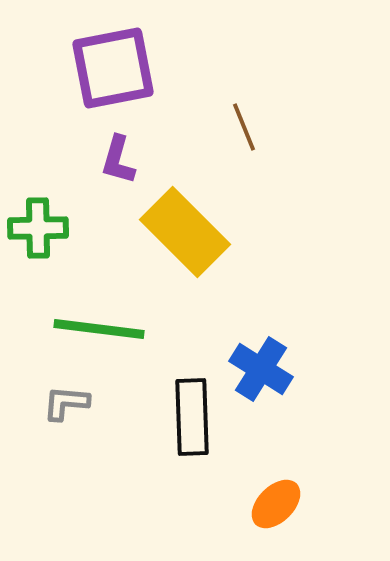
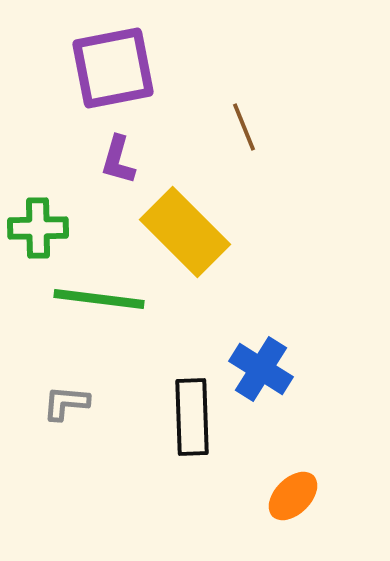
green line: moved 30 px up
orange ellipse: moved 17 px right, 8 px up
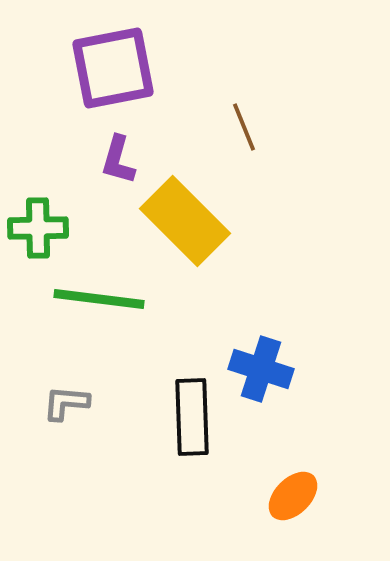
yellow rectangle: moved 11 px up
blue cross: rotated 14 degrees counterclockwise
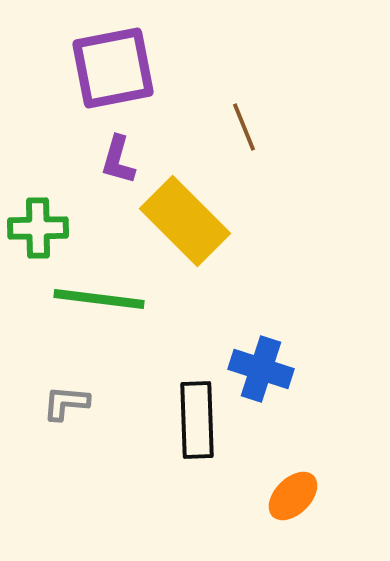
black rectangle: moved 5 px right, 3 px down
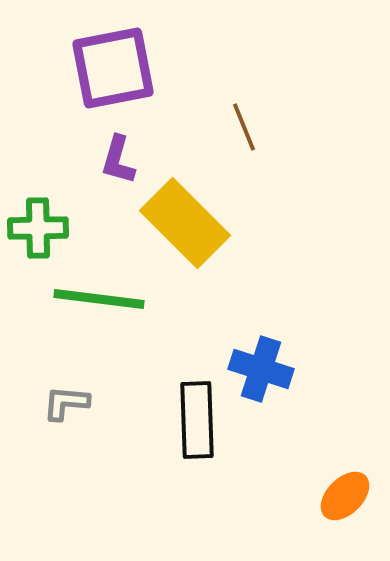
yellow rectangle: moved 2 px down
orange ellipse: moved 52 px right
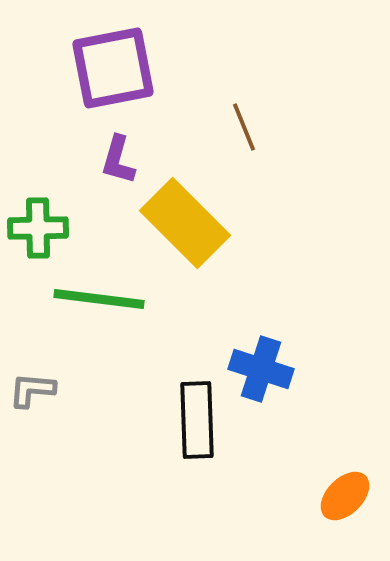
gray L-shape: moved 34 px left, 13 px up
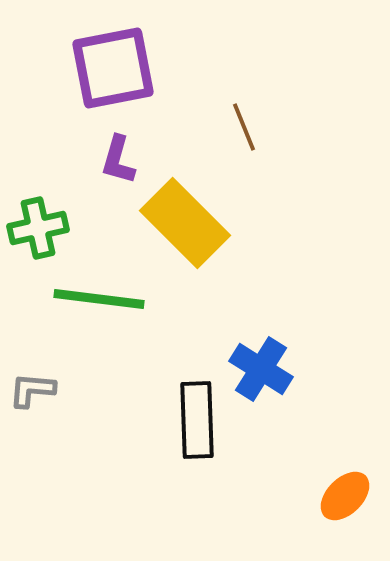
green cross: rotated 12 degrees counterclockwise
blue cross: rotated 14 degrees clockwise
